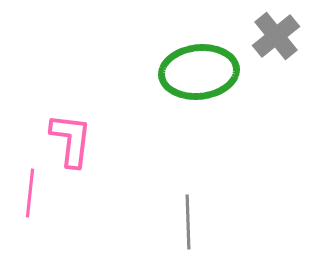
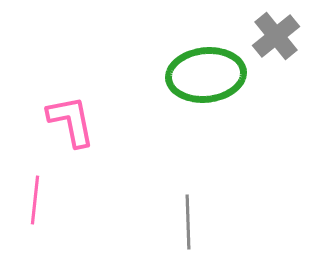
green ellipse: moved 7 px right, 3 px down
pink L-shape: moved 19 px up; rotated 18 degrees counterclockwise
pink line: moved 5 px right, 7 px down
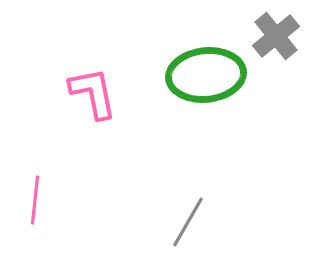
pink L-shape: moved 22 px right, 28 px up
gray line: rotated 32 degrees clockwise
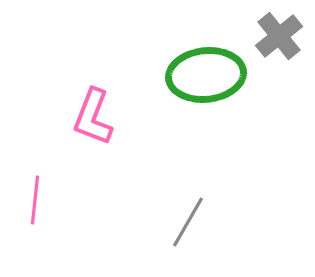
gray cross: moved 3 px right
pink L-shape: moved 24 px down; rotated 148 degrees counterclockwise
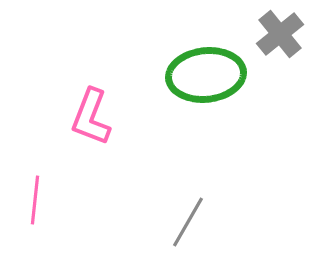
gray cross: moved 1 px right, 2 px up
pink L-shape: moved 2 px left
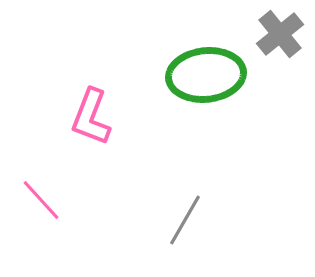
pink line: moved 6 px right; rotated 48 degrees counterclockwise
gray line: moved 3 px left, 2 px up
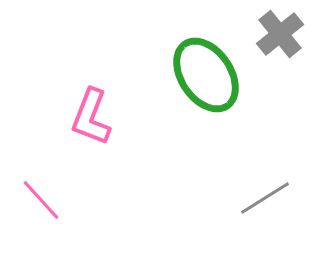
green ellipse: rotated 62 degrees clockwise
gray line: moved 80 px right, 22 px up; rotated 28 degrees clockwise
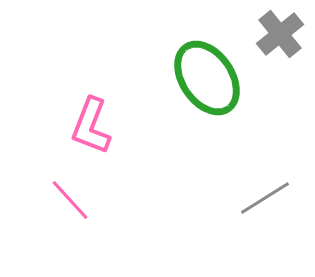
green ellipse: moved 1 px right, 3 px down
pink L-shape: moved 9 px down
pink line: moved 29 px right
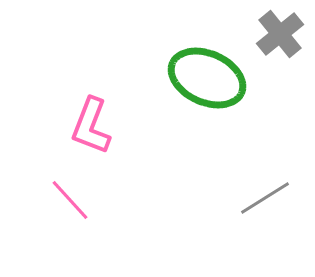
green ellipse: rotated 32 degrees counterclockwise
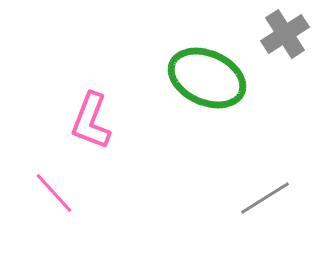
gray cross: moved 5 px right; rotated 6 degrees clockwise
pink L-shape: moved 5 px up
pink line: moved 16 px left, 7 px up
